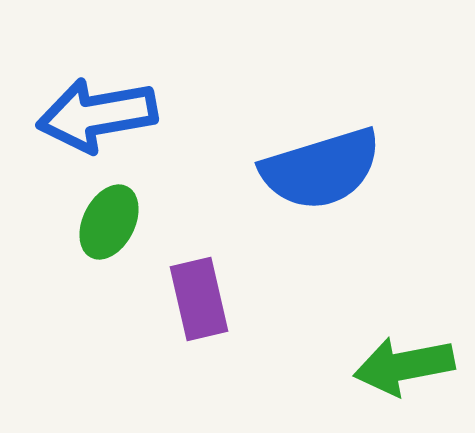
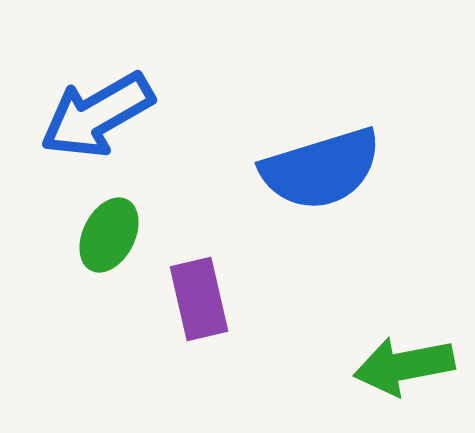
blue arrow: rotated 20 degrees counterclockwise
green ellipse: moved 13 px down
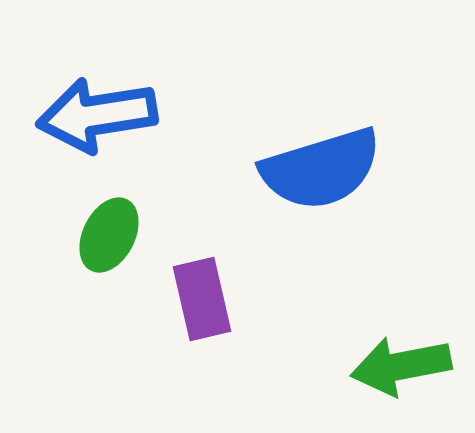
blue arrow: rotated 21 degrees clockwise
purple rectangle: moved 3 px right
green arrow: moved 3 px left
